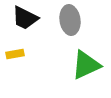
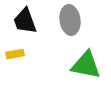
black trapezoid: moved 3 px down; rotated 44 degrees clockwise
green triangle: rotated 36 degrees clockwise
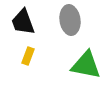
black trapezoid: moved 2 px left, 1 px down
yellow rectangle: moved 13 px right, 2 px down; rotated 60 degrees counterclockwise
